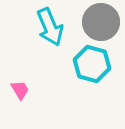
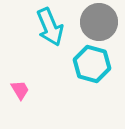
gray circle: moved 2 px left
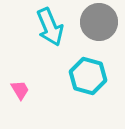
cyan hexagon: moved 4 px left, 12 px down
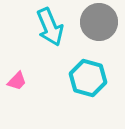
cyan hexagon: moved 2 px down
pink trapezoid: moved 3 px left, 9 px up; rotated 75 degrees clockwise
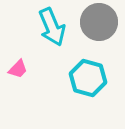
cyan arrow: moved 2 px right
pink trapezoid: moved 1 px right, 12 px up
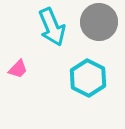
cyan hexagon: rotated 12 degrees clockwise
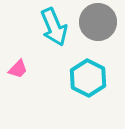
gray circle: moved 1 px left
cyan arrow: moved 2 px right
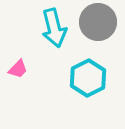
cyan arrow: moved 1 px down; rotated 9 degrees clockwise
cyan hexagon: rotated 6 degrees clockwise
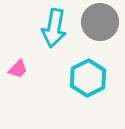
gray circle: moved 2 px right
cyan arrow: rotated 24 degrees clockwise
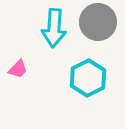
gray circle: moved 2 px left
cyan arrow: rotated 6 degrees counterclockwise
